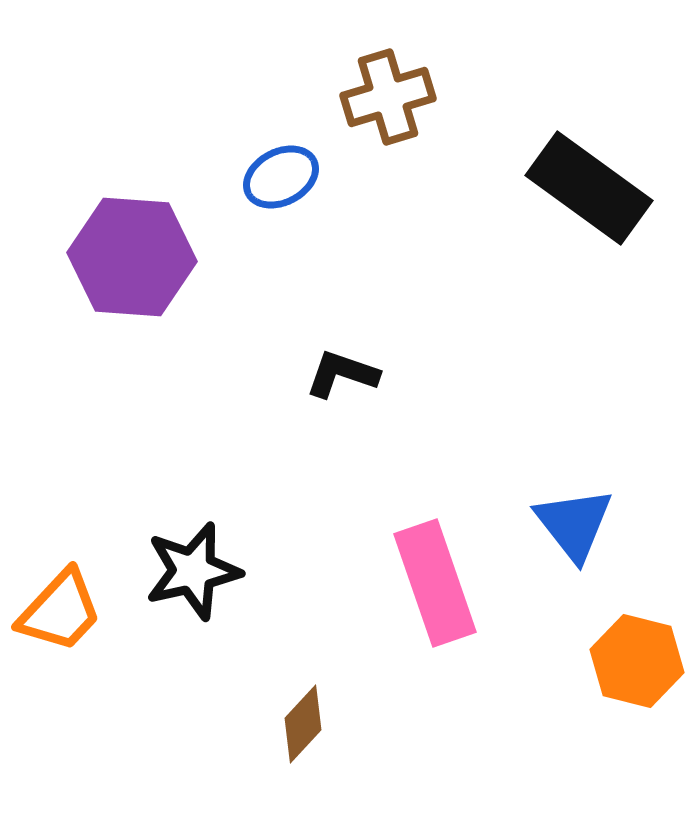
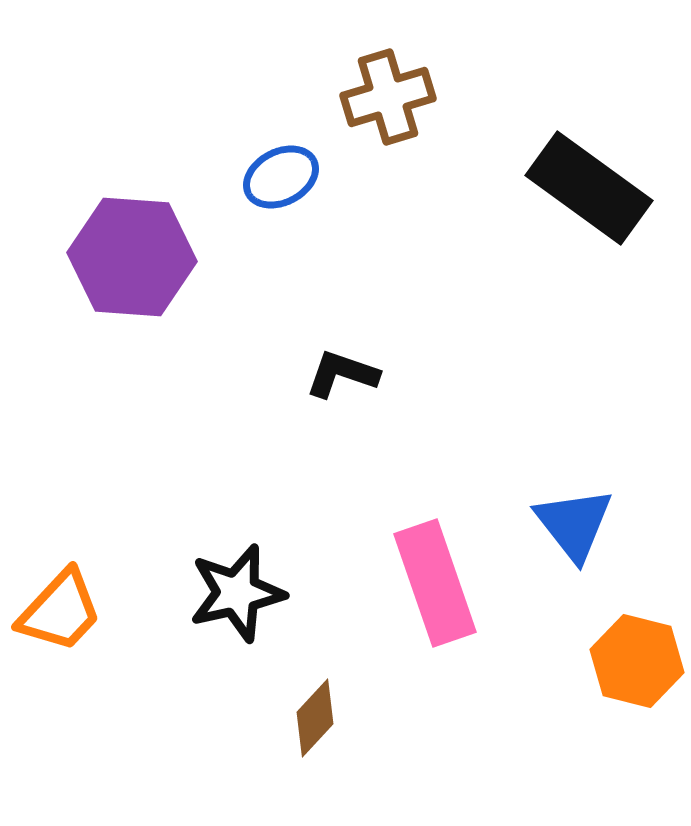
black star: moved 44 px right, 22 px down
brown diamond: moved 12 px right, 6 px up
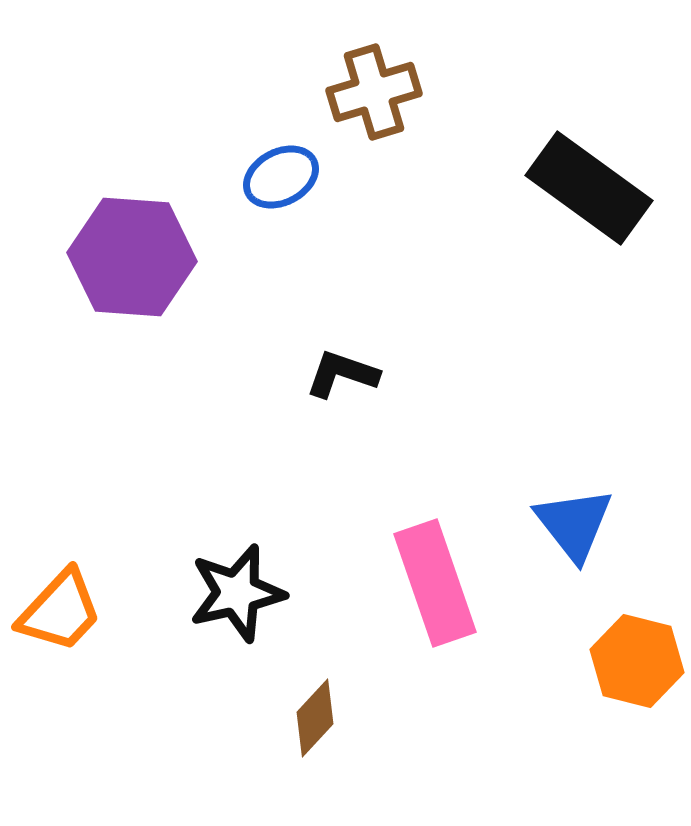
brown cross: moved 14 px left, 5 px up
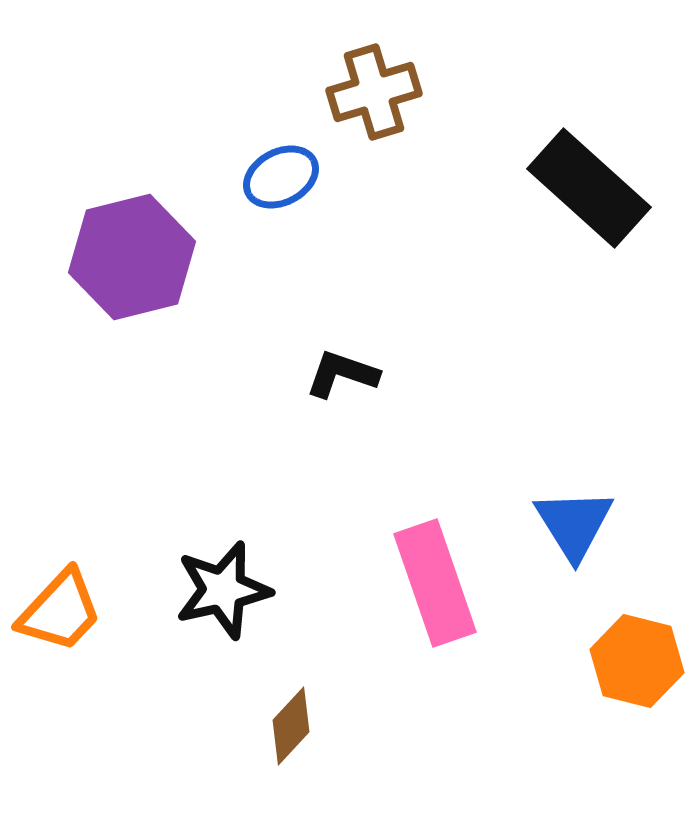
black rectangle: rotated 6 degrees clockwise
purple hexagon: rotated 18 degrees counterclockwise
blue triangle: rotated 6 degrees clockwise
black star: moved 14 px left, 3 px up
brown diamond: moved 24 px left, 8 px down
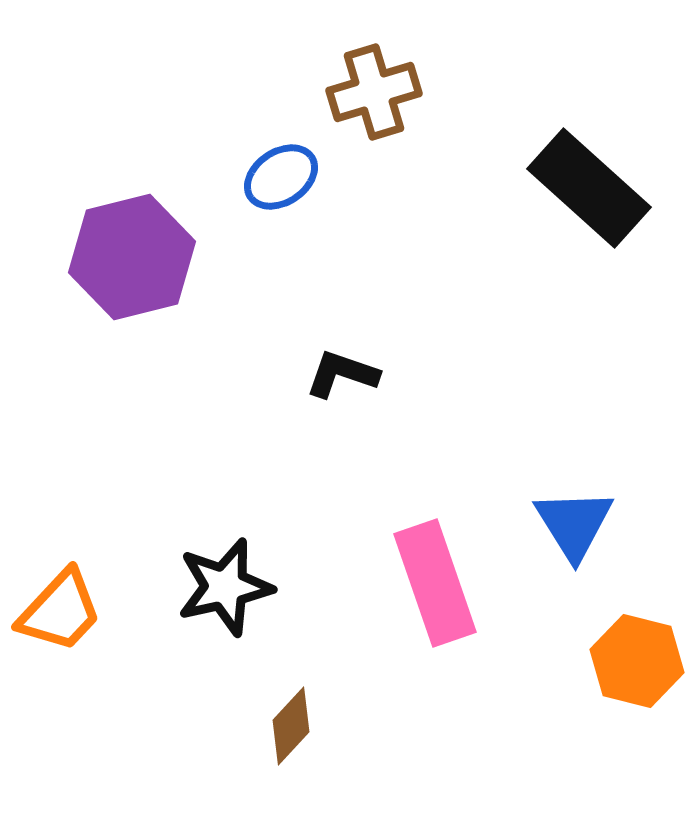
blue ellipse: rotated 6 degrees counterclockwise
black star: moved 2 px right, 3 px up
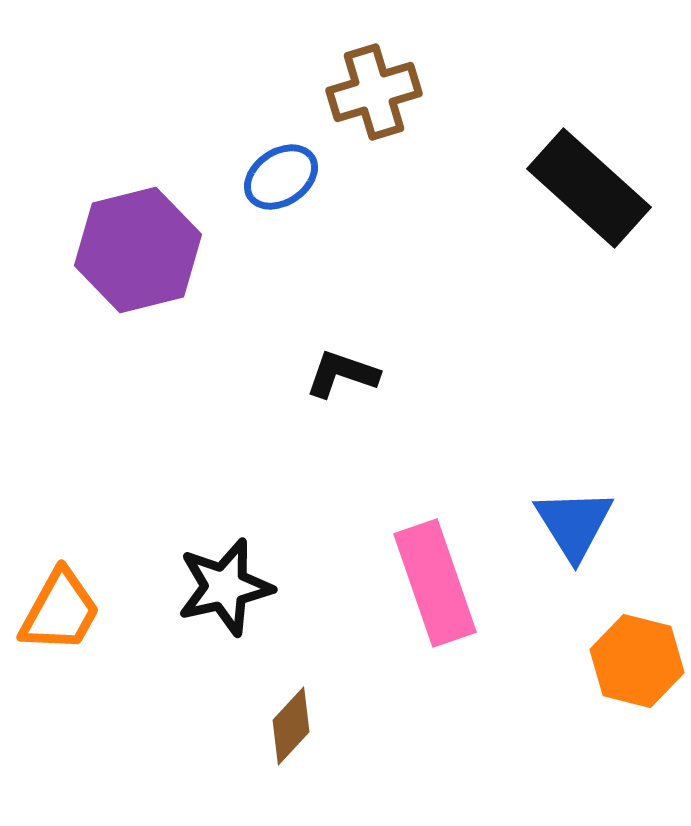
purple hexagon: moved 6 px right, 7 px up
orange trapezoid: rotated 14 degrees counterclockwise
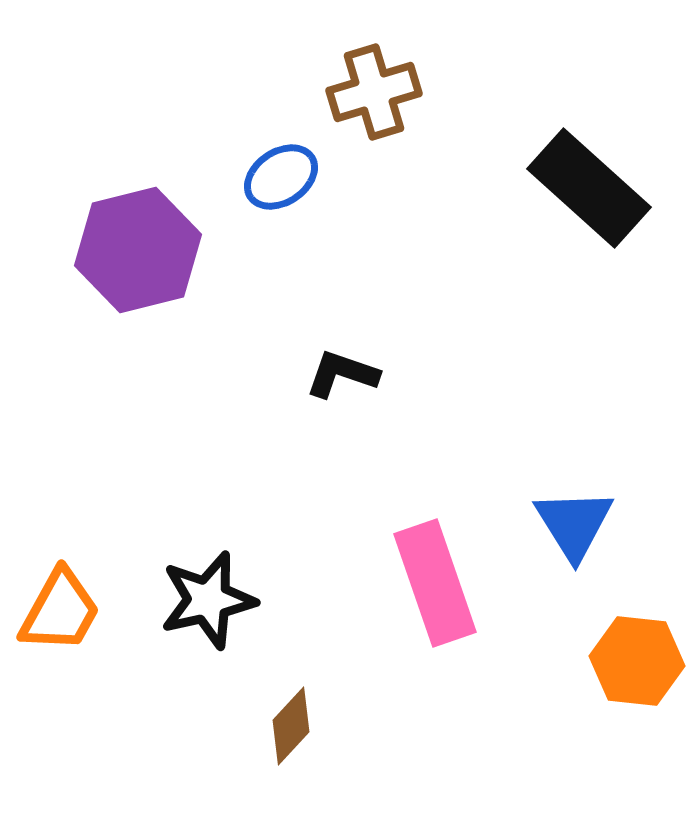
black star: moved 17 px left, 13 px down
orange hexagon: rotated 8 degrees counterclockwise
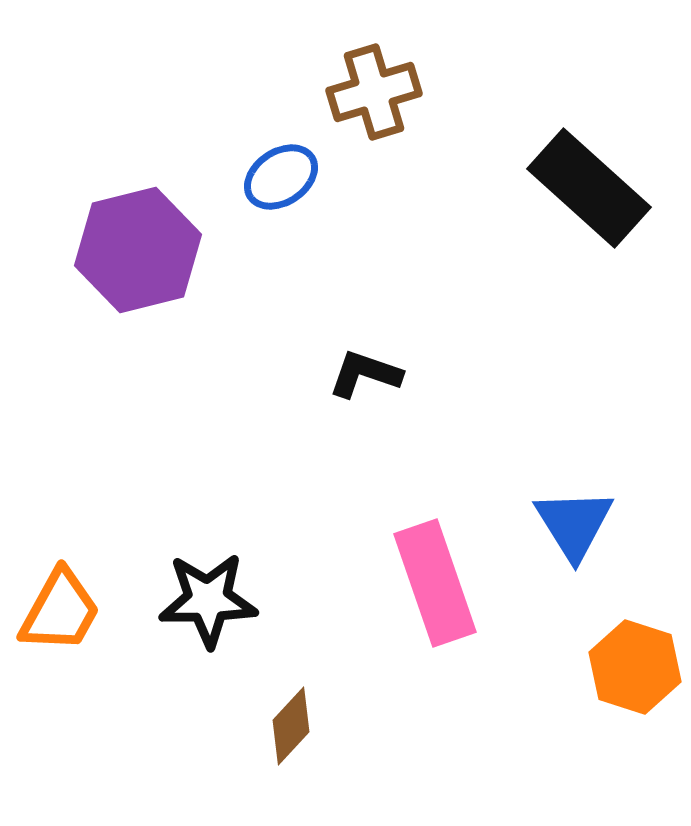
black L-shape: moved 23 px right
black star: rotated 12 degrees clockwise
orange hexagon: moved 2 px left, 6 px down; rotated 12 degrees clockwise
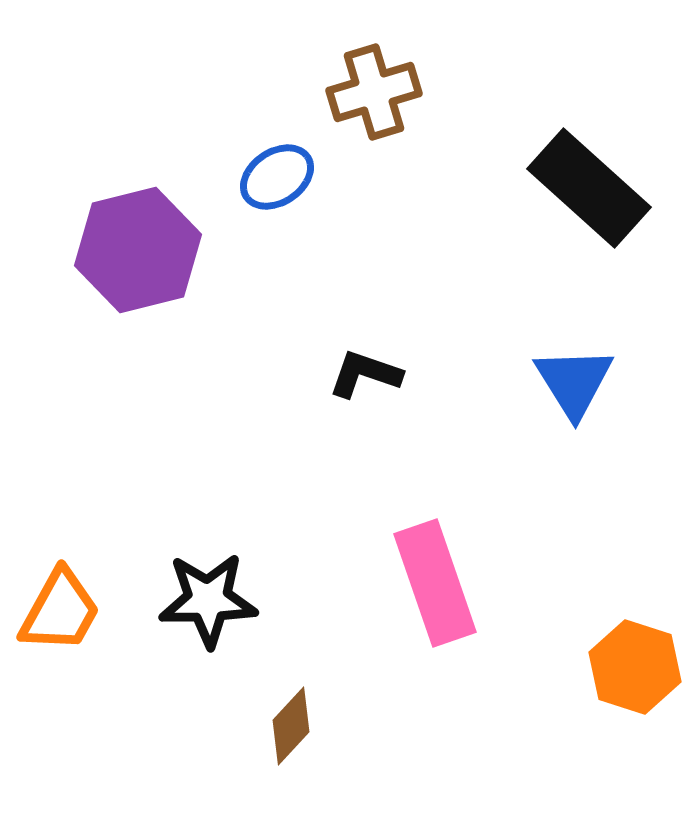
blue ellipse: moved 4 px left
blue triangle: moved 142 px up
